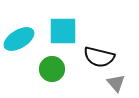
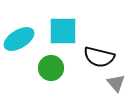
green circle: moved 1 px left, 1 px up
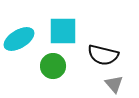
black semicircle: moved 4 px right, 2 px up
green circle: moved 2 px right, 2 px up
gray triangle: moved 2 px left, 1 px down
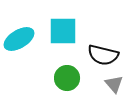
green circle: moved 14 px right, 12 px down
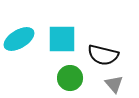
cyan square: moved 1 px left, 8 px down
green circle: moved 3 px right
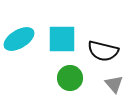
black semicircle: moved 4 px up
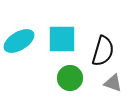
cyan ellipse: moved 2 px down
black semicircle: rotated 88 degrees counterclockwise
gray triangle: moved 1 px left, 1 px up; rotated 30 degrees counterclockwise
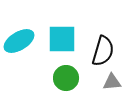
green circle: moved 4 px left
gray triangle: moved 1 px left, 1 px up; rotated 24 degrees counterclockwise
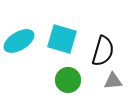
cyan square: rotated 16 degrees clockwise
green circle: moved 2 px right, 2 px down
gray triangle: moved 1 px right, 1 px up
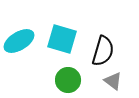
gray triangle: rotated 42 degrees clockwise
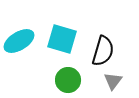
gray triangle: rotated 30 degrees clockwise
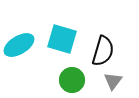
cyan ellipse: moved 4 px down
green circle: moved 4 px right
